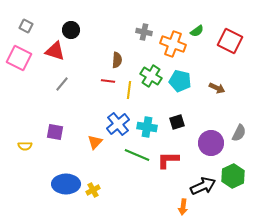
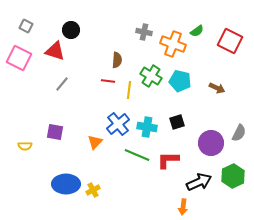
black arrow: moved 4 px left, 4 px up
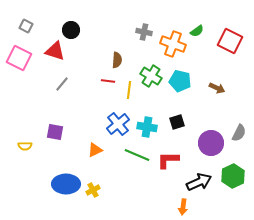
orange triangle: moved 8 px down; rotated 21 degrees clockwise
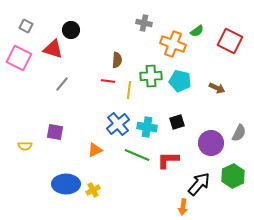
gray cross: moved 9 px up
red triangle: moved 2 px left, 2 px up
green cross: rotated 35 degrees counterclockwise
black arrow: moved 2 px down; rotated 25 degrees counterclockwise
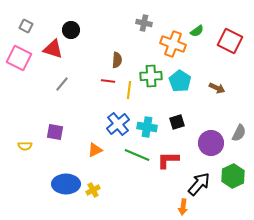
cyan pentagon: rotated 20 degrees clockwise
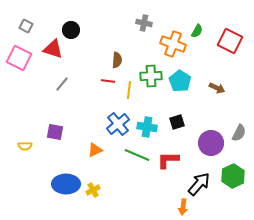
green semicircle: rotated 24 degrees counterclockwise
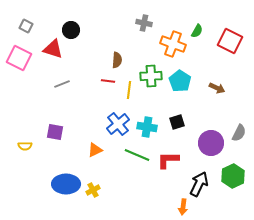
gray line: rotated 28 degrees clockwise
black arrow: rotated 15 degrees counterclockwise
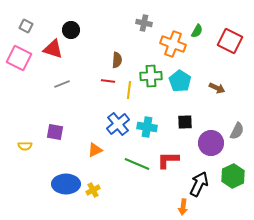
black square: moved 8 px right; rotated 14 degrees clockwise
gray semicircle: moved 2 px left, 2 px up
green line: moved 9 px down
